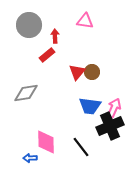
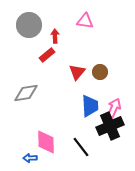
brown circle: moved 8 px right
blue trapezoid: rotated 100 degrees counterclockwise
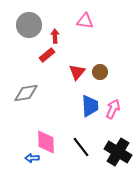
pink arrow: moved 1 px left, 1 px down
black cross: moved 8 px right, 26 px down; rotated 36 degrees counterclockwise
blue arrow: moved 2 px right
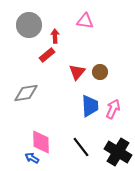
pink diamond: moved 5 px left
blue arrow: rotated 32 degrees clockwise
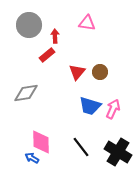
pink triangle: moved 2 px right, 2 px down
blue trapezoid: rotated 110 degrees clockwise
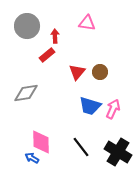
gray circle: moved 2 px left, 1 px down
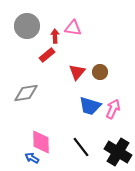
pink triangle: moved 14 px left, 5 px down
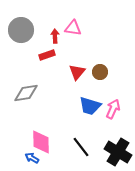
gray circle: moved 6 px left, 4 px down
red rectangle: rotated 21 degrees clockwise
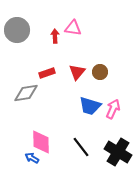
gray circle: moved 4 px left
red rectangle: moved 18 px down
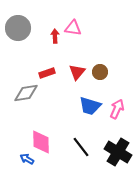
gray circle: moved 1 px right, 2 px up
pink arrow: moved 4 px right
blue arrow: moved 5 px left, 1 px down
